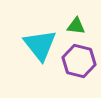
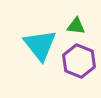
purple hexagon: rotated 8 degrees clockwise
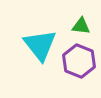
green triangle: moved 5 px right
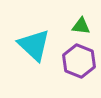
cyan triangle: moved 6 px left; rotated 9 degrees counterclockwise
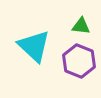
cyan triangle: moved 1 px down
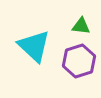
purple hexagon: rotated 20 degrees clockwise
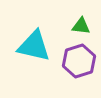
cyan triangle: rotated 30 degrees counterclockwise
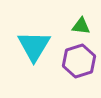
cyan triangle: rotated 48 degrees clockwise
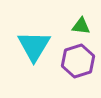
purple hexagon: moved 1 px left
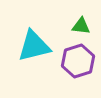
cyan triangle: rotated 45 degrees clockwise
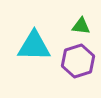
cyan triangle: rotated 15 degrees clockwise
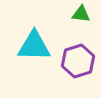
green triangle: moved 12 px up
